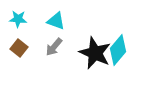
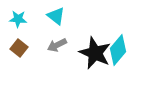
cyan triangle: moved 5 px up; rotated 18 degrees clockwise
gray arrow: moved 3 px right, 2 px up; rotated 24 degrees clockwise
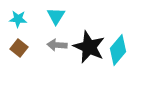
cyan triangle: rotated 24 degrees clockwise
gray arrow: rotated 30 degrees clockwise
black star: moved 6 px left, 6 px up
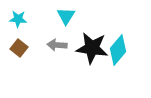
cyan triangle: moved 10 px right
black star: moved 3 px right, 1 px down; rotated 16 degrees counterclockwise
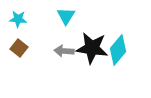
gray arrow: moved 7 px right, 6 px down
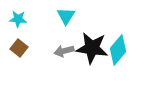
gray arrow: rotated 18 degrees counterclockwise
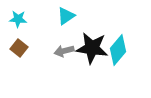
cyan triangle: rotated 24 degrees clockwise
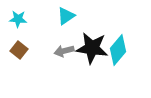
brown square: moved 2 px down
